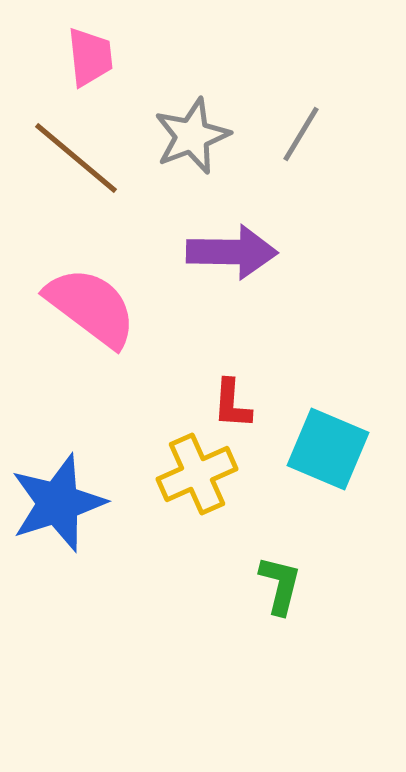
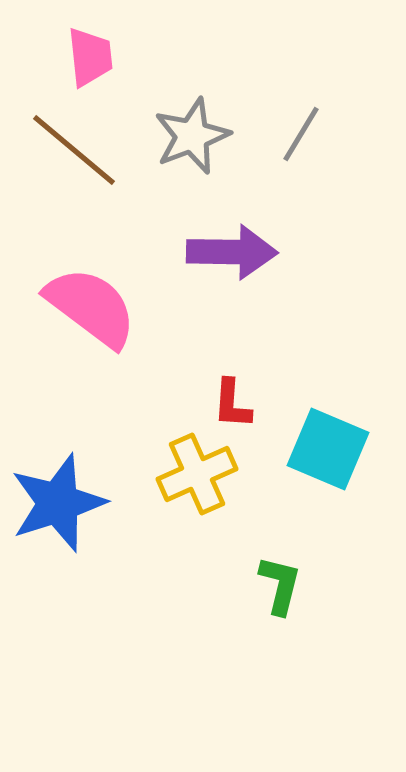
brown line: moved 2 px left, 8 px up
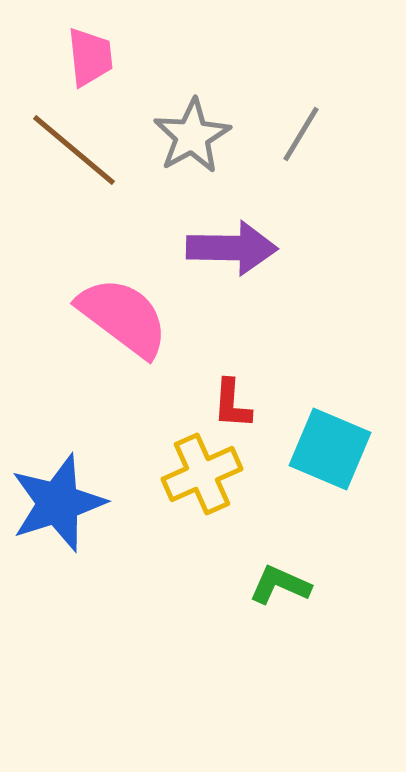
gray star: rotated 8 degrees counterclockwise
purple arrow: moved 4 px up
pink semicircle: moved 32 px right, 10 px down
cyan square: moved 2 px right
yellow cross: moved 5 px right
green L-shape: rotated 80 degrees counterclockwise
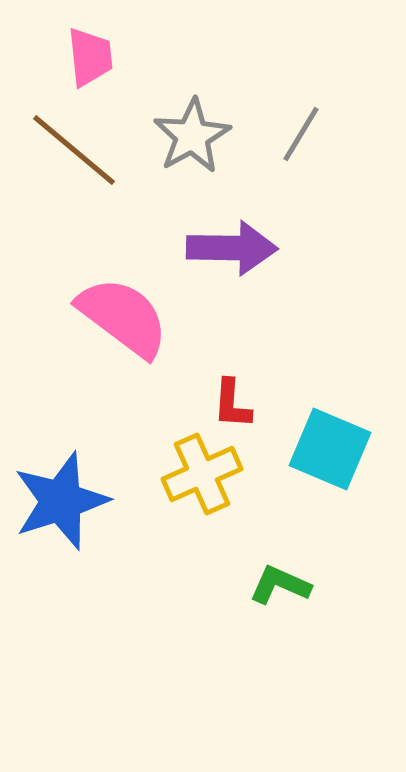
blue star: moved 3 px right, 2 px up
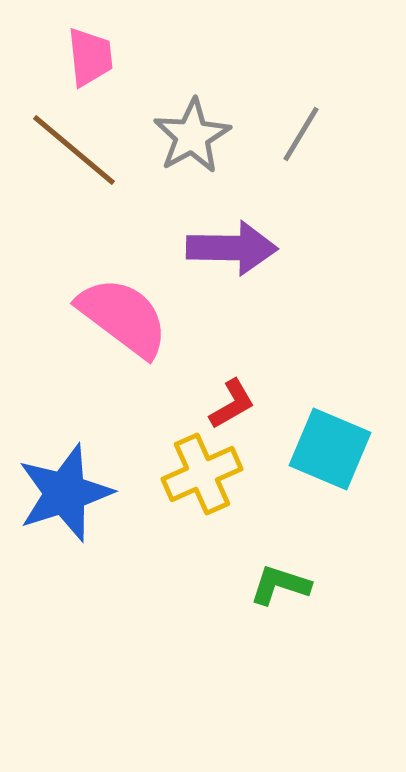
red L-shape: rotated 124 degrees counterclockwise
blue star: moved 4 px right, 8 px up
green L-shape: rotated 6 degrees counterclockwise
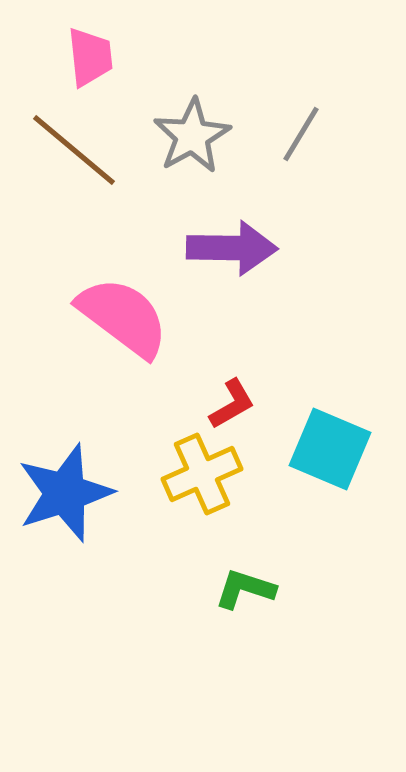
green L-shape: moved 35 px left, 4 px down
